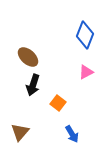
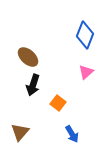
pink triangle: rotated 14 degrees counterclockwise
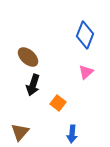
blue arrow: rotated 36 degrees clockwise
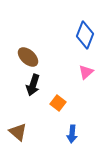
brown triangle: moved 2 px left; rotated 30 degrees counterclockwise
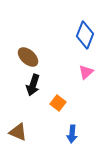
brown triangle: rotated 18 degrees counterclockwise
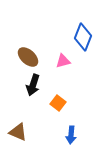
blue diamond: moved 2 px left, 2 px down
pink triangle: moved 23 px left, 11 px up; rotated 28 degrees clockwise
blue arrow: moved 1 px left, 1 px down
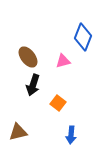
brown ellipse: rotated 10 degrees clockwise
brown triangle: rotated 36 degrees counterclockwise
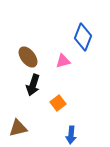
orange square: rotated 14 degrees clockwise
brown triangle: moved 4 px up
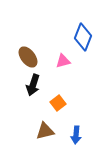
brown triangle: moved 27 px right, 3 px down
blue arrow: moved 5 px right
